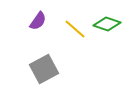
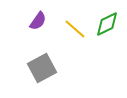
green diamond: rotated 44 degrees counterclockwise
gray square: moved 2 px left, 1 px up
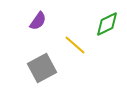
yellow line: moved 16 px down
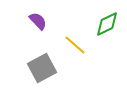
purple semicircle: rotated 78 degrees counterclockwise
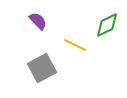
green diamond: moved 1 px down
yellow line: rotated 15 degrees counterclockwise
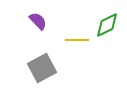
yellow line: moved 2 px right, 5 px up; rotated 25 degrees counterclockwise
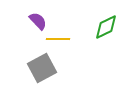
green diamond: moved 1 px left, 2 px down
yellow line: moved 19 px left, 1 px up
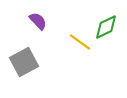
yellow line: moved 22 px right, 3 px down; rotated 35 degrees clockwise
gray square: moved 18 px left, 6 px up
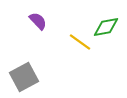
green diamond: rotated 16 degrees clockwise
gray square: moved 15 px down
